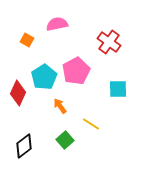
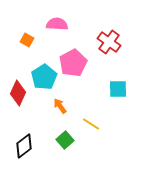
pink semicircle: rotated 15 degrees clockwise
pink pentagon: moved 3 px left, 8 px up
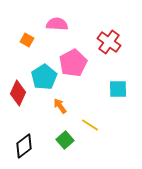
yellow line: moved 1 px left, 1 px down
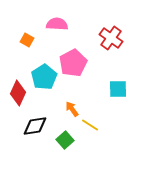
red cross: moved 2 px right, 4 px up
orange arrow: moved 12 px right, 3 px down
black diamond: moved 11 px right, 20 px up; rotated 30 degrees clockwise
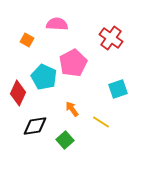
cyan pentagon: rotated 15 degrees counterclockwise
cyan square: rotated 18 degrees counterclockwise
yellow line: moved 11 px right, 3 px up
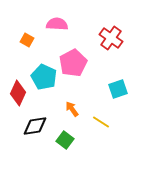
green square: rotated 12 degrees counterclockwise
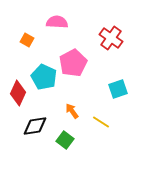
pink semicircle: moved 2 px up
orange arrow: moved 2 px down
